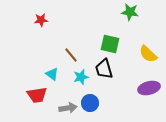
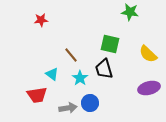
cyan star: moved 1 px left, 1 px down; rotated 21 degrees counterclockwise
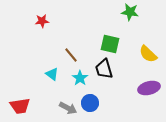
red star: moved 1 px right, 1 px down
red trapezoid: moved 17 px left, 11 px down
gray arrow: rotated 36 degrees clockwise
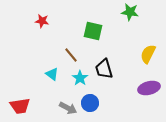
red star: rotated 16 degrees clockwise
green square: moved 17 px left, 13 px up
yellow semicircle: rotated 72 degrees clockwise
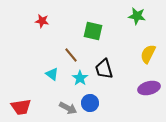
green star: moved 7 px right, 4 px down
red trapezoid: moved 1 px right, 1 px down
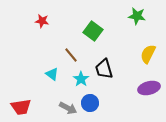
green square: rotated 24 degrees clockwise
cyan star: moved 1 px right, 1 px down
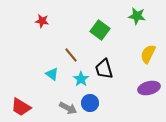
green square: moved 7 px right, 1 px up
red trapezoid: rotated 40 degrees clockwise
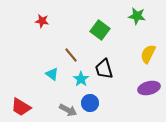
gray arrow: moved 2 px down
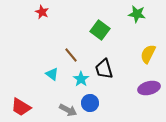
green star: moved 2 px up
red star: moved 9 px up; rotated 16 degrees clockwise
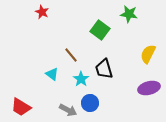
green star: moved 8 px left
